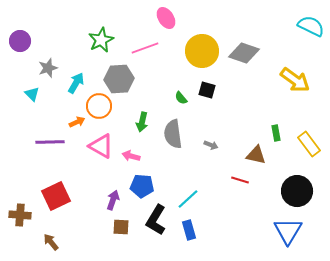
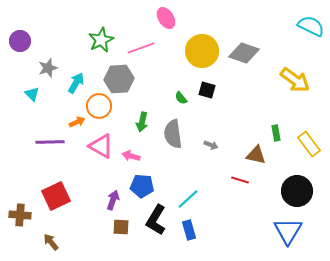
pink line: moved 4 px left
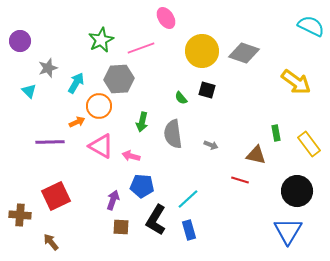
yellow arrow: moved 1 px right, 2 px down
cyan triangle: moved 3 px left, 3 px up
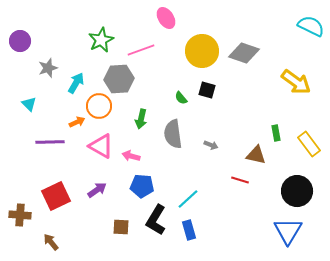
pink line: moved 2 px down
cyan triangle: moved 13 px down
green arrow: moved 1 px left, 3 px up
purple arrow: moved 16 px left, 10 px up; rotated 36 degrees clockwise
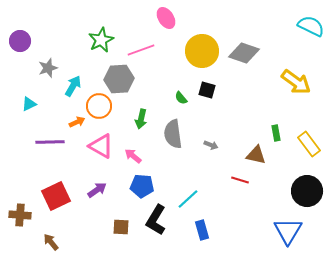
cyan arrow: moved 3 px left, 3 px down
cyan triangle: rotated 49 degrees clockwise
pink arrow: moved 2 px right; rotated 24 degrees clockwise
black circle: moved 10 px right
blue rectangle: moved 13 px right
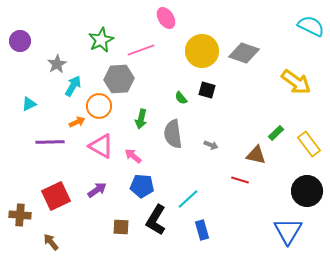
gray star: moved 9 px right, 4 px up; rotated 12 degrees counterclockwise
green rectangle: rotated 56 degrees clockwise
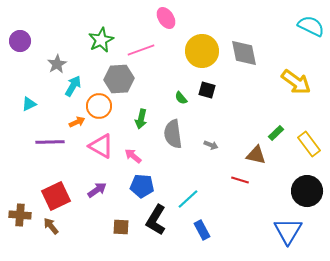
gray diamond: rotated 60 degrees clockwise
blue rectangle: rotated 12 degrees counterclockwise
brown arrow: moved 16 px up
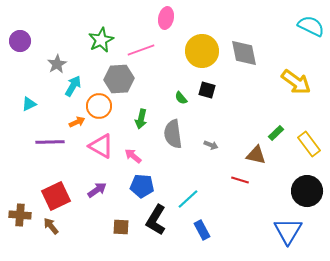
pink ellipse: rotated 45 degrees clockwise
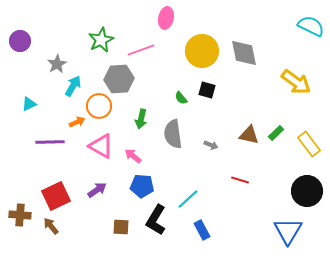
brown triangle: moved 7 px left, 20 px up
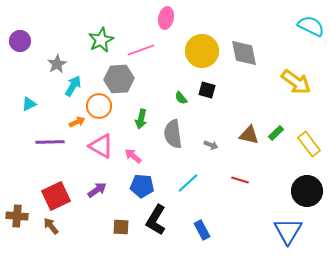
cyan line: moved 16 px up
brown cross: moved 3 px left, 1 px down
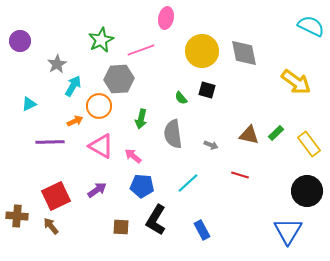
orange arrow: moved 2 px left, 1 px up
red line: moved 5 px up
